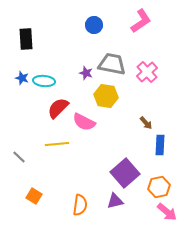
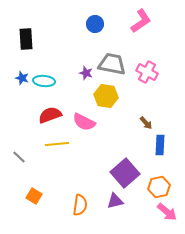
blue circle: moved 1 px right, 1 px up
pink cross: rotated 20 degrees counterclockwise
red semicircle: moved 8 px left, 7 px down; rotated 25 degrees clockwise
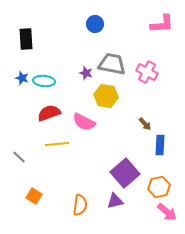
pink L-shape: moved 21 px right, 3 px down; rotated 30 degrees clockwise
red semicircle: moved 1 px left, 2 px up
brown arrow: moved 1 px left, 1 px down
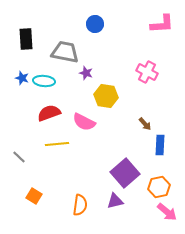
gray trapezoid: moved 47 px left, 12 px up
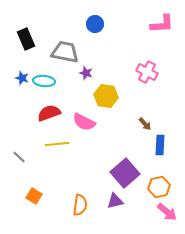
black rectangle: rotated 20 degrees counterclockwise
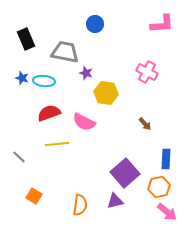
yellow hexagon: moved 3 px up
blue rectangle: moved 6 px right, 14 px down
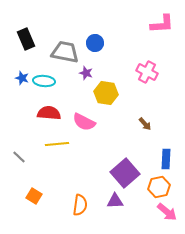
blue circle: moved 19 px down
red semicircle: rotated 25 degrees clockwise
purple triangle: rotated 12 degrees clockwise
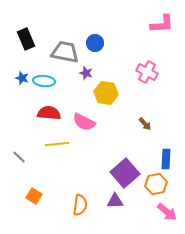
orange hexagon: moved 3 px left, 3 px up
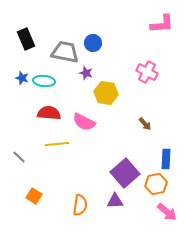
blue circle: moved 2 px left
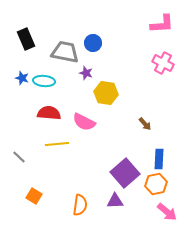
pink cross: moved 16 px right, 9 px up
blue rectangle: moved 7 px left
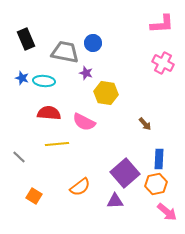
orange semicircle: moved 18 px up; rotated 45 degrees clockwise
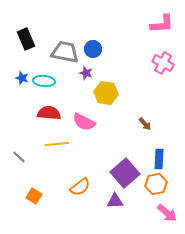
blue circle: moved 6 px down
pink arrow: moved 1 px down
